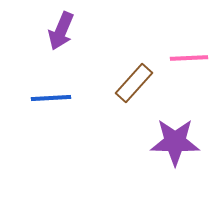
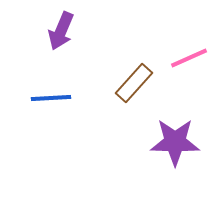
pink line: rotated 21 degrees counterclockwise
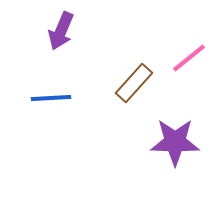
pink line: rotated 15 degrees counterclockwise
